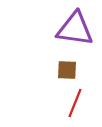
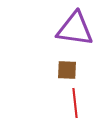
red line: rotated 28 degrees counterclockwise
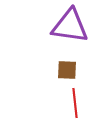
purple triangle: moved 5 px left, 3 px up
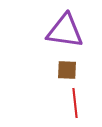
purple triangle: moved 5 px left, 5 px down
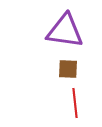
brown square: moved 1 px right, 1 px up
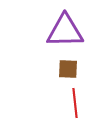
purple triangle: rotated 9 degrees counterclockwise
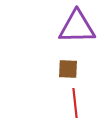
purple triangle: moved 12 px right, 4 px up
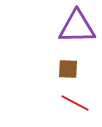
red line: rotated 56 degrees counterclockwise
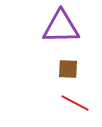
purple triangle: moved 16 px left
